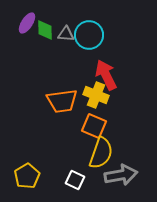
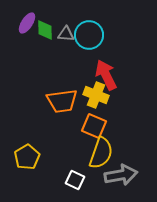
yellow pentagon: moved 19 px up
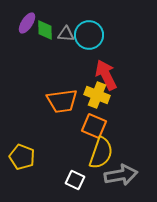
yellow cross: moved 1 px right
yellow pentagon: moved 5 px left; rotated 20 degrees counterclockwise
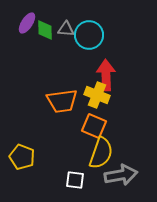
gray triangle: moved 5 px up
red arrow: rotated 24 degrees clockwise
white square: rotated 18 degrees counterclockwise
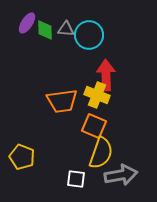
white square: moved 1 px right, 1 px up
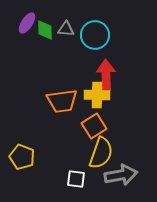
cyan circle: moved 6 px right
yellow cross: rotated 20 degrees counterclockwise
orange square: rotated 35 degrees clockwise
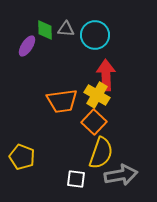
purple ellipse: moved 23 px down
yellow cross: rotated 30 degrees clockwise
orange square: moved 4 px up; rotated 15 degrees counterclockwise
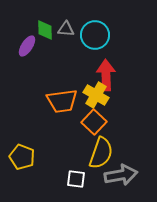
yellow cross: moved 1 px left
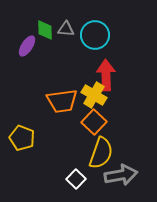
yellow cross: moved 2 px left
yellow pentagon: moved 19 px up
white square: rotated 36 degrees clockwise
